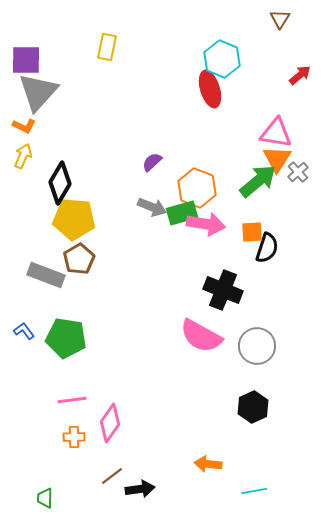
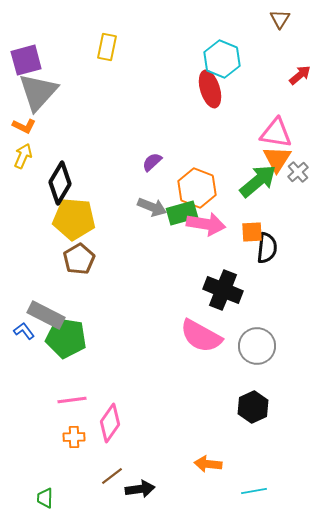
purple square: rotated 16 degrees counterclockwise
black semicircle: rotated 12 degrees counterclockwise
gray rectangle: moved 40 px down; rotated 6 degrees clockwise
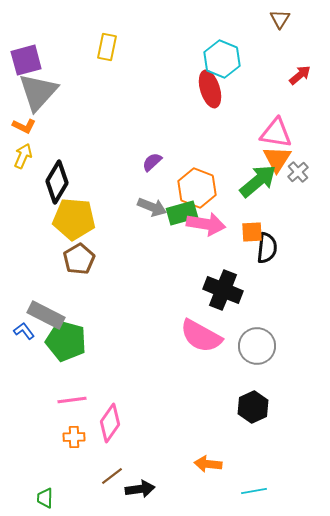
black diamond: moved 3 px left, 1 px up
green pentagon: moved 3 px down; rotated 6 degrees clockwise
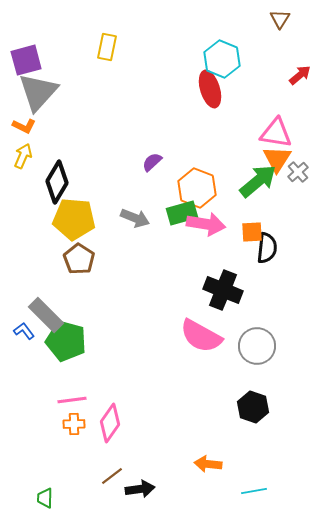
gray arrow: moved 17 px left, 11 px down
brown pentagon: rotated 8 degrees counterclockwise
gray rectangle: rotated 18 degrees clockwise
black hexagon: rotated 16 degrees counterclockwise
orange cross: moved 13 px up
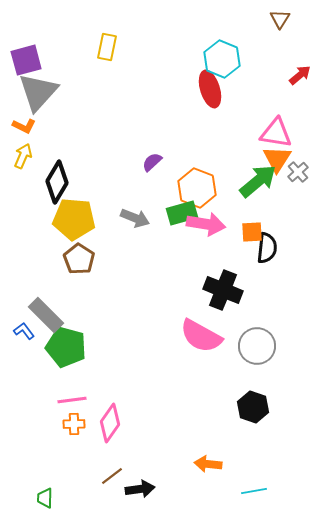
green pentagon: moved 6 px down
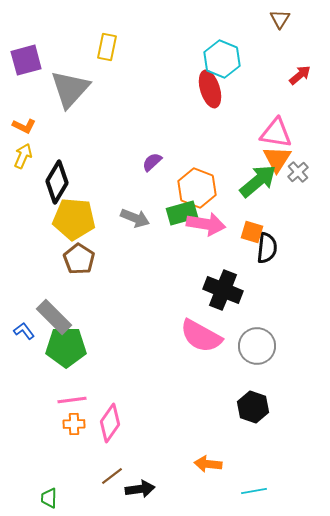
gray triangle: moved 32 px right, 3 px up
orange square: rotated 20 degrees clockwise
gray rectangle: moved 8 px right, 2 px down
green pentagon: rotated 15 degrees counterclockwise
green trapezoid: moved 4 px right
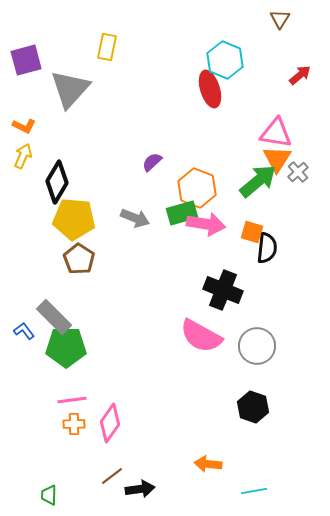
cyan hexagon: moved 3 px right, 1 px down
green trapezoid: moved 3 px up
